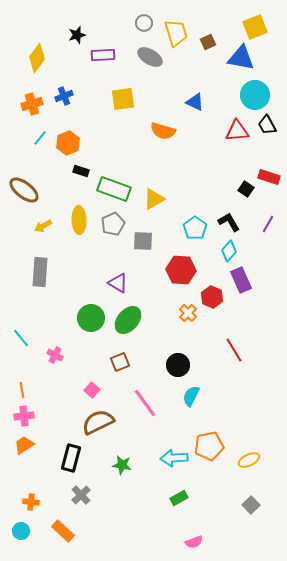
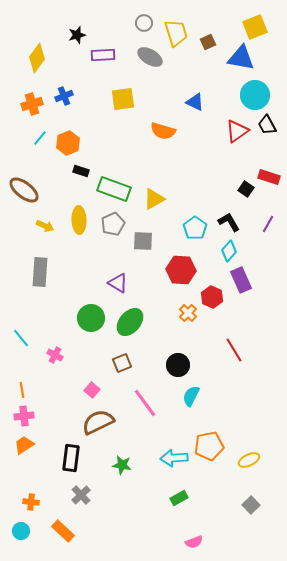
red triangle at (237, 131): rotated 30 degrees counterclockwise
yellow arrow at (43, 226): moved 2 px right; rotated 126 degrees counterclockwise
green ellipse at (128, 320): moved 2 px right, 2 px down
brown square at (120, 362): moved 2 px right, 1 px down
black rectangle at (71, 458): rotated 8 degrees counterclockwise
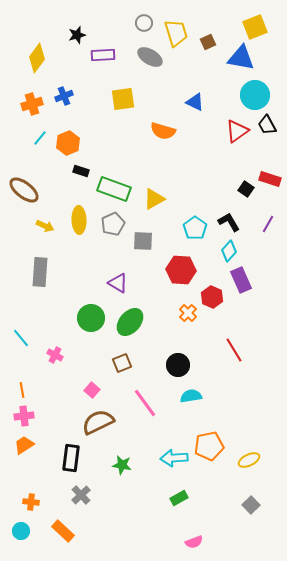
red rectangle at (269, 177): moved 1 px right, 2 px down
cyan semicircle at (191, 396): rotated 55 degrees clockwise
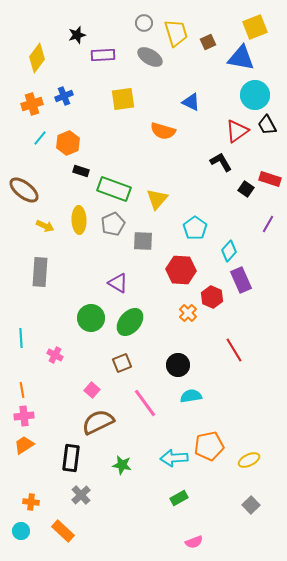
blue triangle at (195, 102): moved 4 px left
yellow triangle at (154, 199): moved 3 px right; rotated 20 degrees counterclockwise
black L-shape at (229, 222): moved 8 px left, 60 px up
cyan line at (21, 338): rotated 36 degrees clockwise
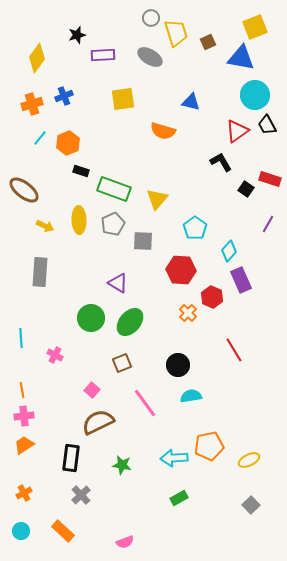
gray circle at (144, 23): moved 7 px right, 5 px up
blue triangle at (191, 102): rotated 12 degrees counterclockwise
orange cross at (31, 502): moved 7 px left, 9 px up; rotated 35 degrees counterclockwise
pink semicircle at (194, 542): moved 69 px left
